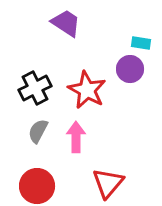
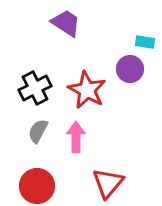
cyan rectangle: moved 4 px right, 1 px up
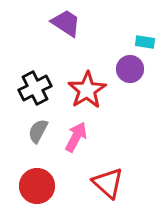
red star: rotated 12 degrees clockwise
pink arrow: rotated 28 degrees clockwise
red triangle: rotated 28 degrees counterclockwise
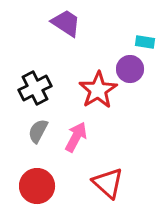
red star: moved 11 px right
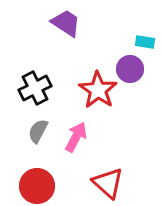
red star: rotated 6 degrees counterclockwise
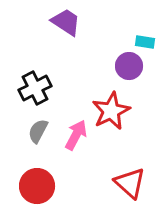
purple trapezoid: moved 1 px up
purple circle: moved 1 px left, 3 px up
red star: moved 13 px right, 21 px down; rotated 12 degrees clockwise
pink arrow: moved 2 px up
red triangle: moved 22 px right
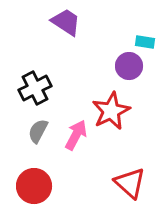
red circle: moved 3 px left
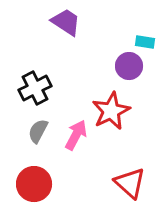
red circle: moved 2 px up
